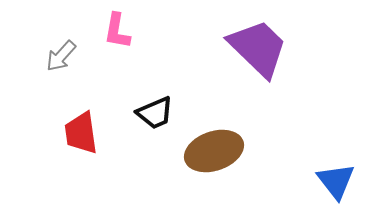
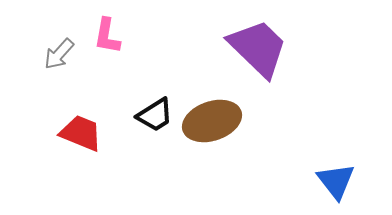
pink L-shape: moved 10 px left, 5 px down
gray arrow: moved 2 px left, 2 px up
black trapezoid: moved 2 px down; rotated 9 degrees counterclockwise
red trapezoid: rotated 120 degrees clockwise
brown ellipse: moved 2 px left, 30 px up
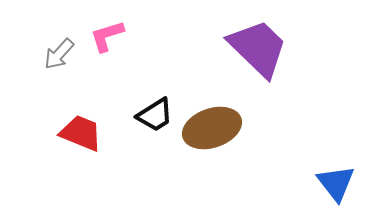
pink L-shape: rotated 63 degrees clockwise
brown ellipse: moved 7 px down
blue triangle: moved 2 px down
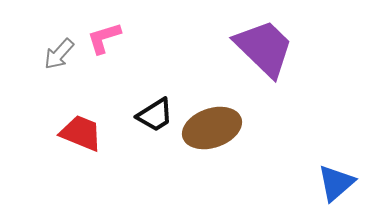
pink L-shape: moved 3 px left, 2 px down
purple trapezoid: moved 6 px right
blue triangle: rotated 27 degrees clockwise
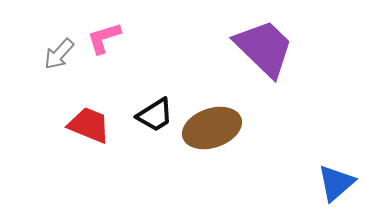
red trapezoid: moved 8 px right, 8 px up
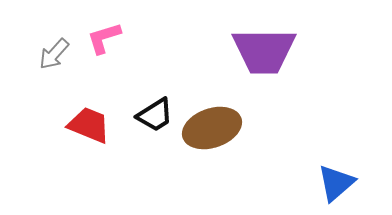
purple trapezoid: moved 3 px down; rotated 136 degrees clockwise
gray arrow: moved 5 px left
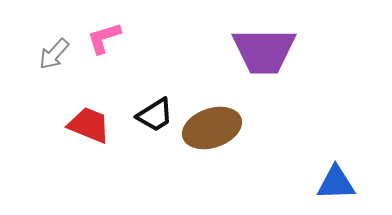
blue triangle: rotated 39 degrees clockwise
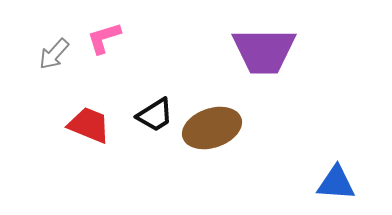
blue triangle: rotated 6 degrees clockwise
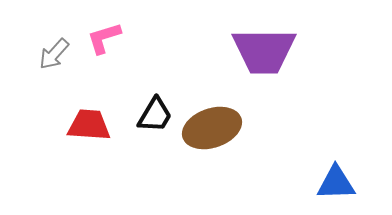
black trapezoid: rotated 27 degrees counterclockwise
red trapezoid: rotated 18 degrees counterclockwise
blue triangle: rotated 6 degrees counterclockwise
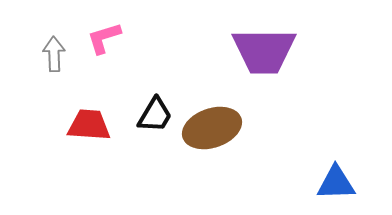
gray arrow: rotated 136 degrees clockwise
